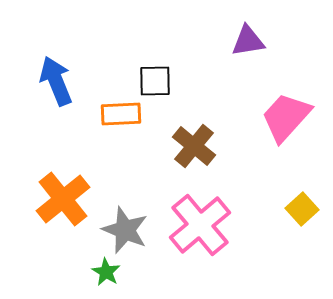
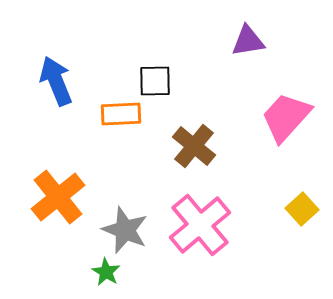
orange cross: moved 5 px left, 2 px up
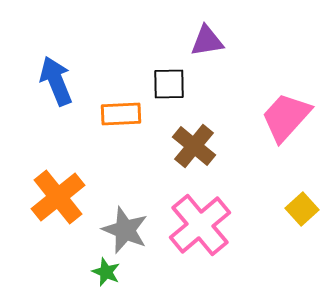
purple triangle: moved 41 px left
black square: moved 14 px right, 3 px down
green star: rotated 8 degrees counterclockwise
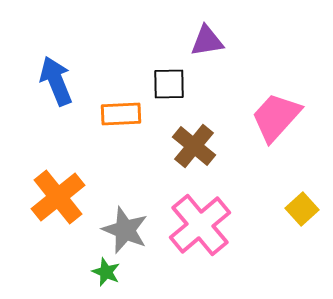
pink trapezoid: moved 10 px left
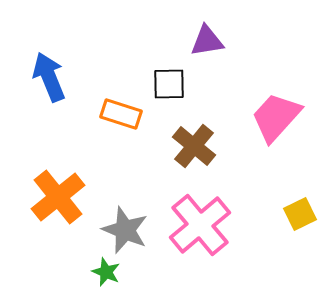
blue arrow: moved 7 px left, 4 px up
orange rectangle: rotated 21 degrees clockwise
yellow square: moved 2 px left, 5 px down; rotated 16 degrees clockwise
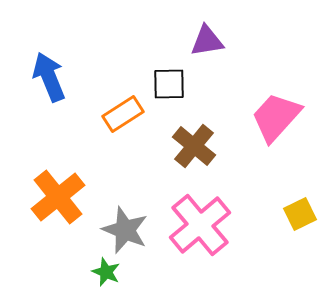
orange rectangle: moved 2 px right; rotated 51 degrees counterclockwise
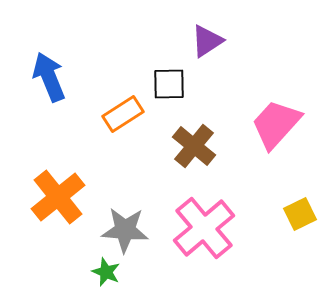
purple triangle: rotated 24 degrees counterclockwise
pink trapezoid: moved 7 px down
pink cross: moved 4 px right, 3 px down
gray star: rotated 18 degrees counterclockwise
